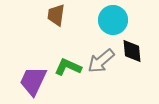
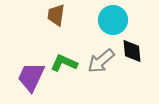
green L-shape: moved 4 px left, 4 px up
purple trapezoid: moved 2 px left, 4 px up
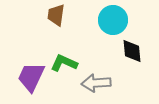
gray arrow: moved 5 px left, 22 px down; rotated 36 degrees clockwise
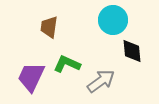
brown trapezoid: moved 7 px left, 12 px down
green L-shape: moved 3 px right, 1 px down
gray arrow: moved 5 px right, 2 px up; rotated 148 degrees clockwise
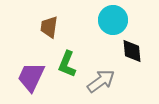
green L-shape: rotated 92 degrees counterclockwise
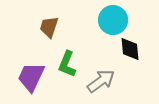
brown trapezoid: rotated 10 degrees clockwise
black diamond: moved 2 px left, 2 px up
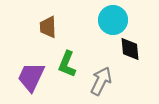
brown trapezoid: moved 1 px left; rotated 20 degrees counterclockwise
gray arrow: rotated 28 degrees counterclockwise
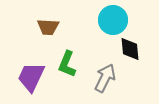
brown trapezoid: rotated 85 degrees counterclockwise
gray arrow: moved 4 px right, 3 px up
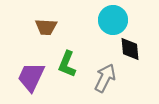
brown trapezoid: moved 2 px left
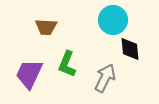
purple trapezoid: moved 2 px left, 3 px up
